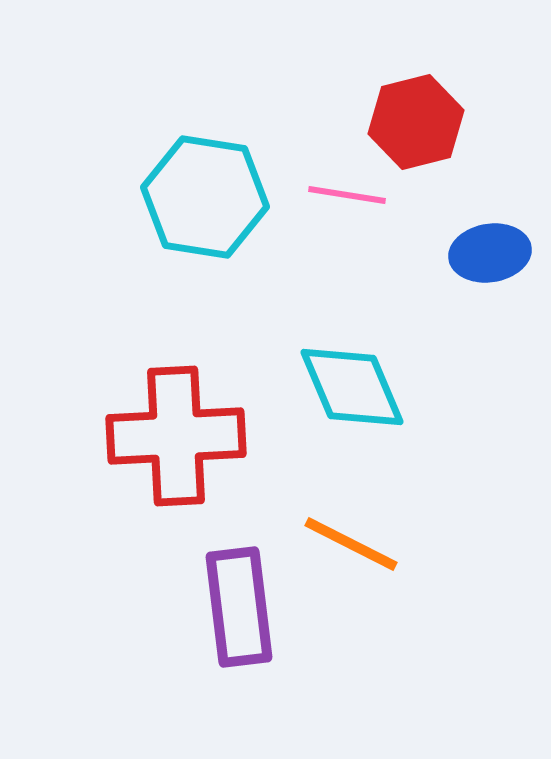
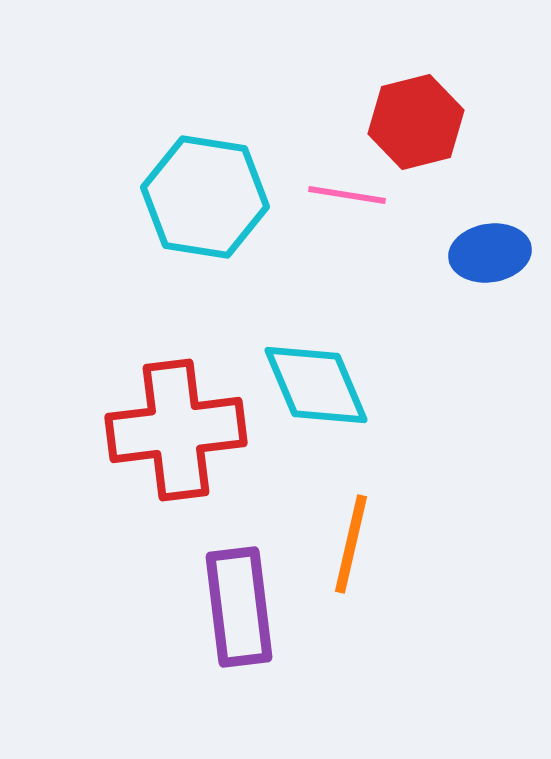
cyan diamond: moved 36 px left, 2 px up
red cross: moved 6 px up; rotated 4 degrees counterclockwise
orange line: rotated 76 degrees clockwise
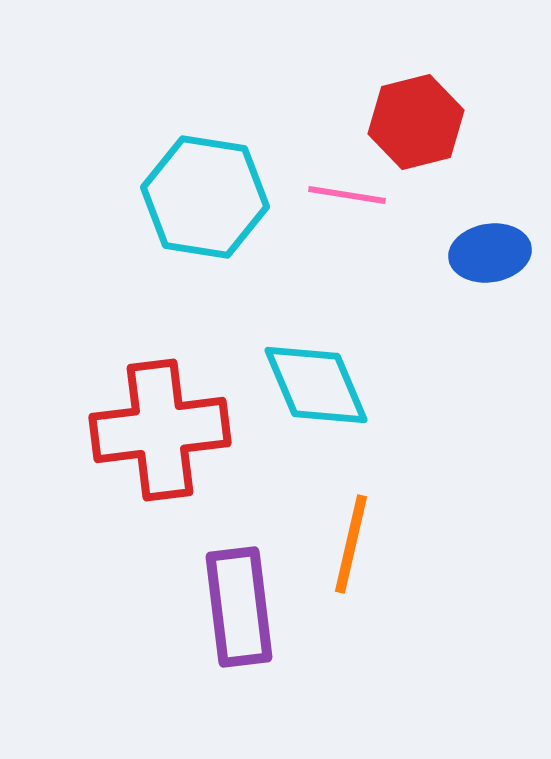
red cross: moved 16 px left
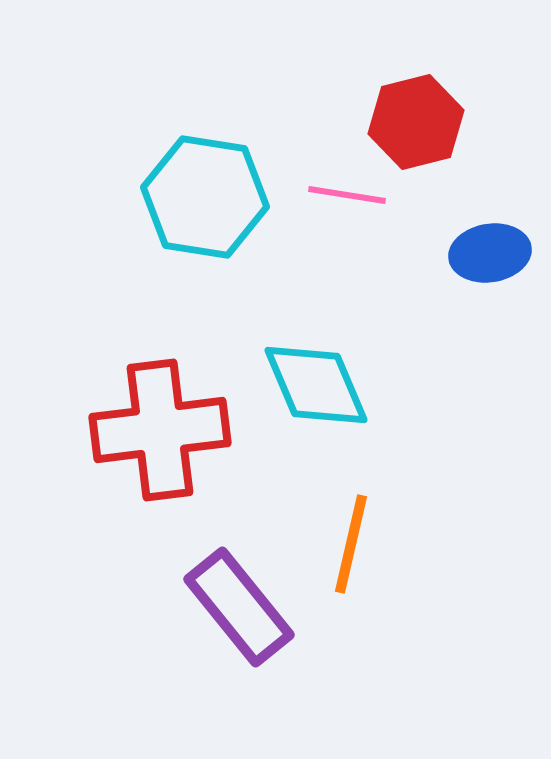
purple rectangle: rotated 32 degrees counterclockwise
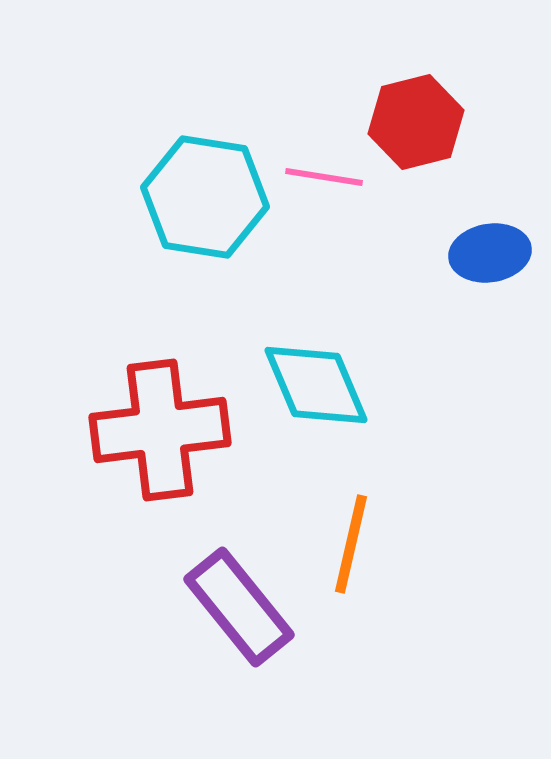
pink line: moved 23 px left, 18 px up
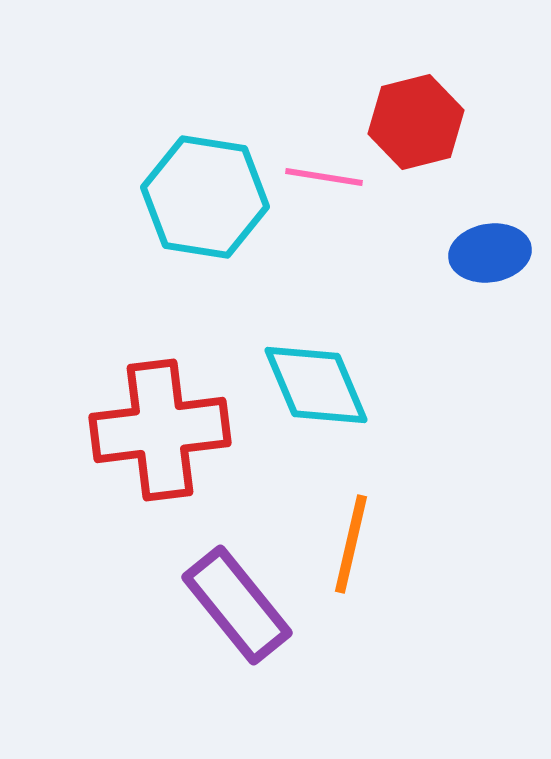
purple rectangle: moved 2 px left, 2 px up
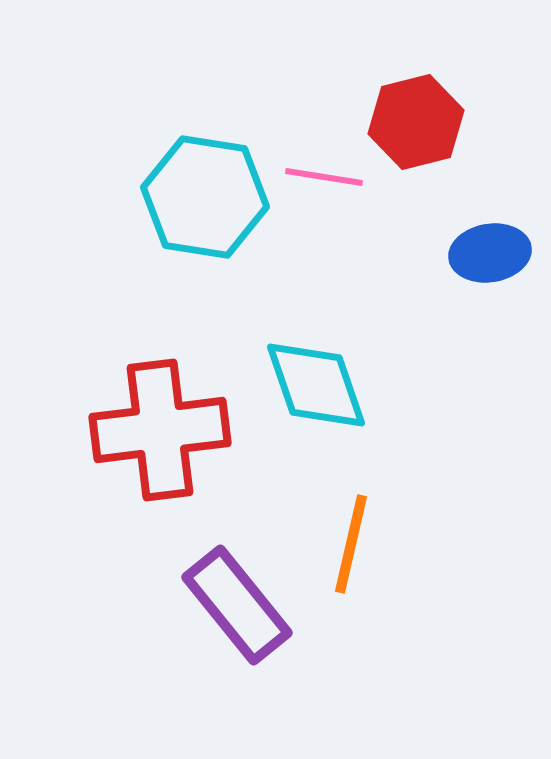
cyan diamond: rotated 4 degrees clockwise
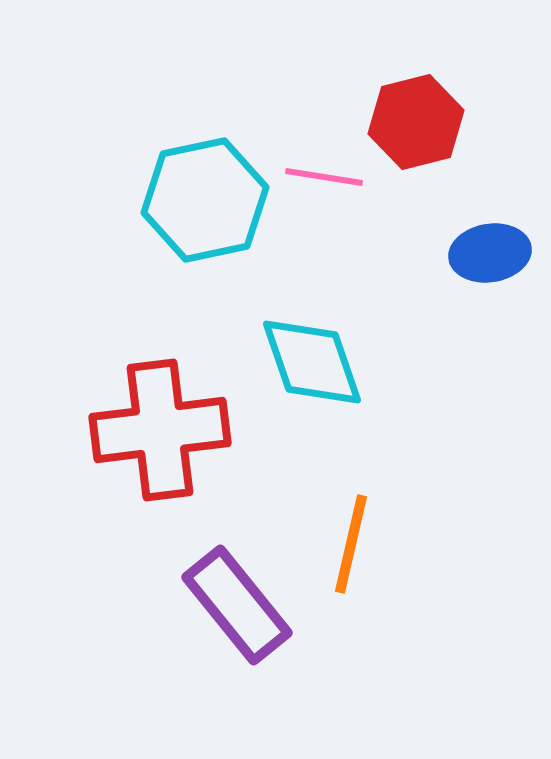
cyan hexagon: moved 3 px down; rotated 21 degrees counterclockwise
cyan diamond: moved 4 px left, 23 px up
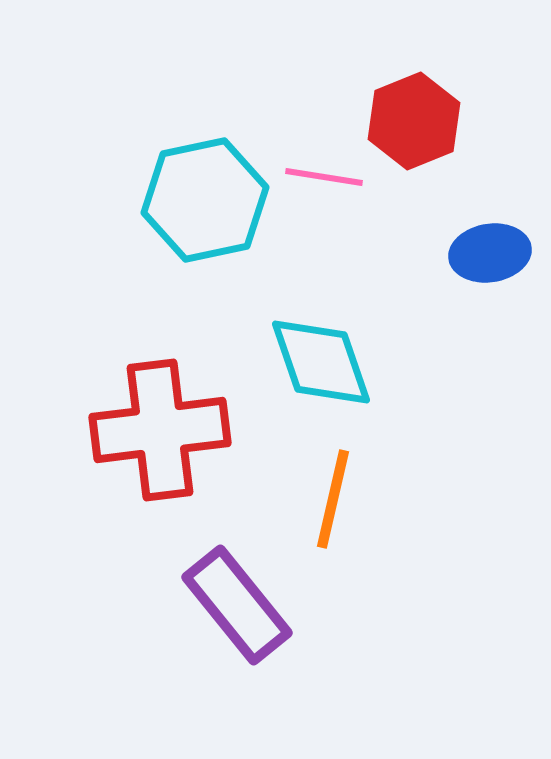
red hexagon: moved 2 px left, 1 px up; rotated 8 degrees counterclockwise
cyan diamond: moved 9 px right
orange line: moved 18 px left, 45 px up
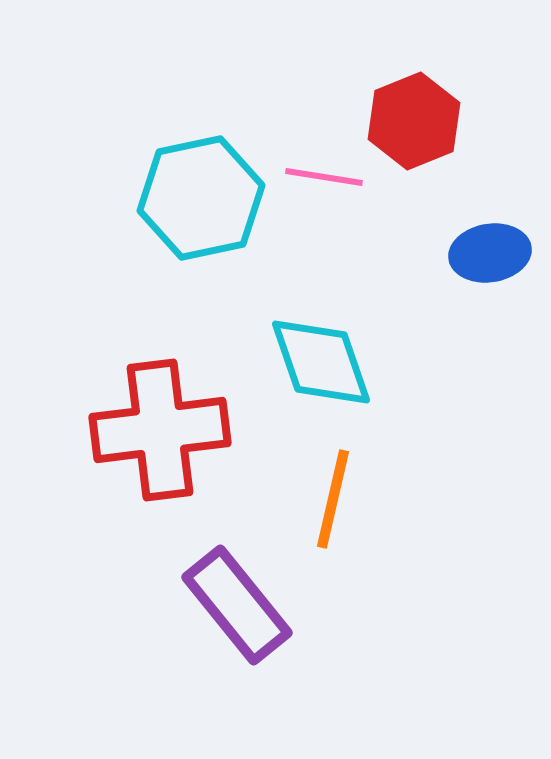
cyan hexagon: moved 4 px left, 2 px up
